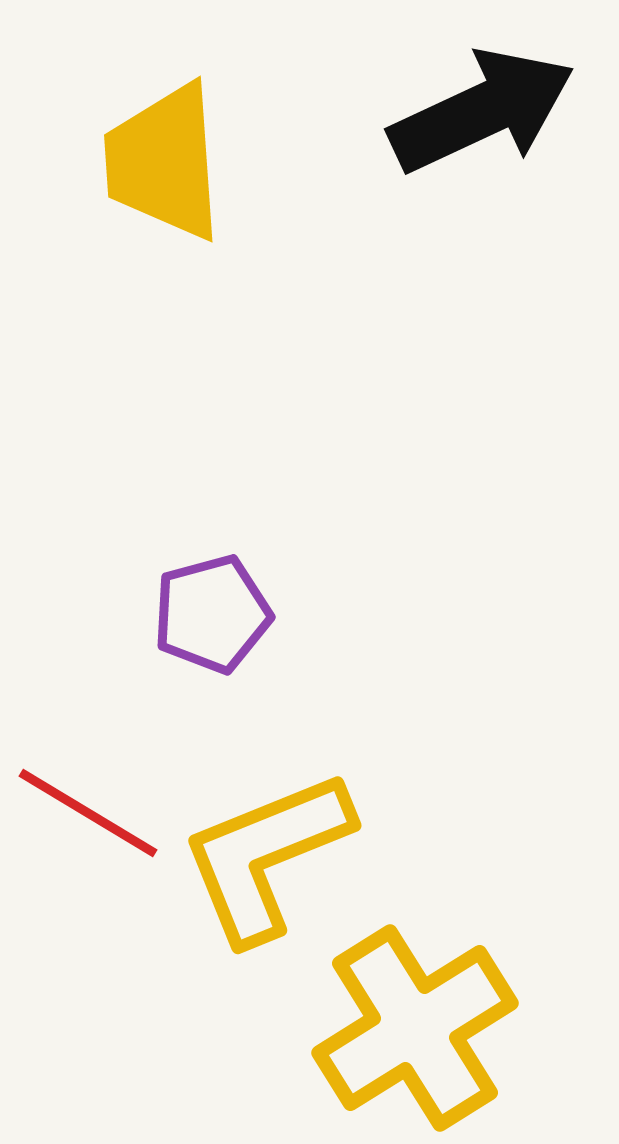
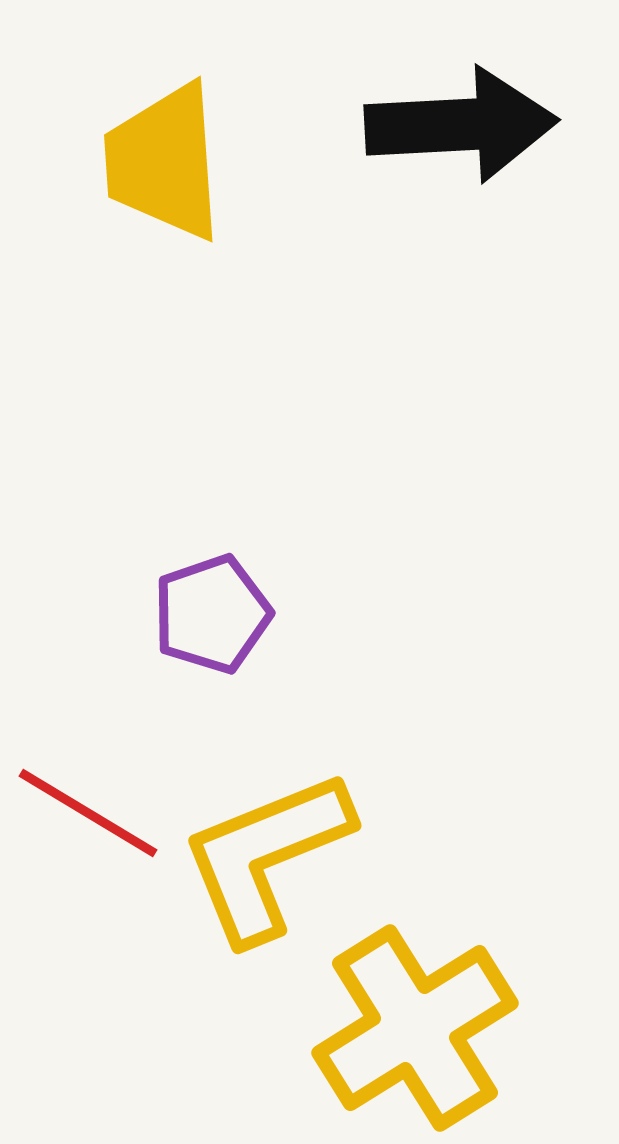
black arrow: moved 21 px left, 14 px down; rotated 22 degrees clockwise
purple pentagon: rotated 4 degrees counterclockwise
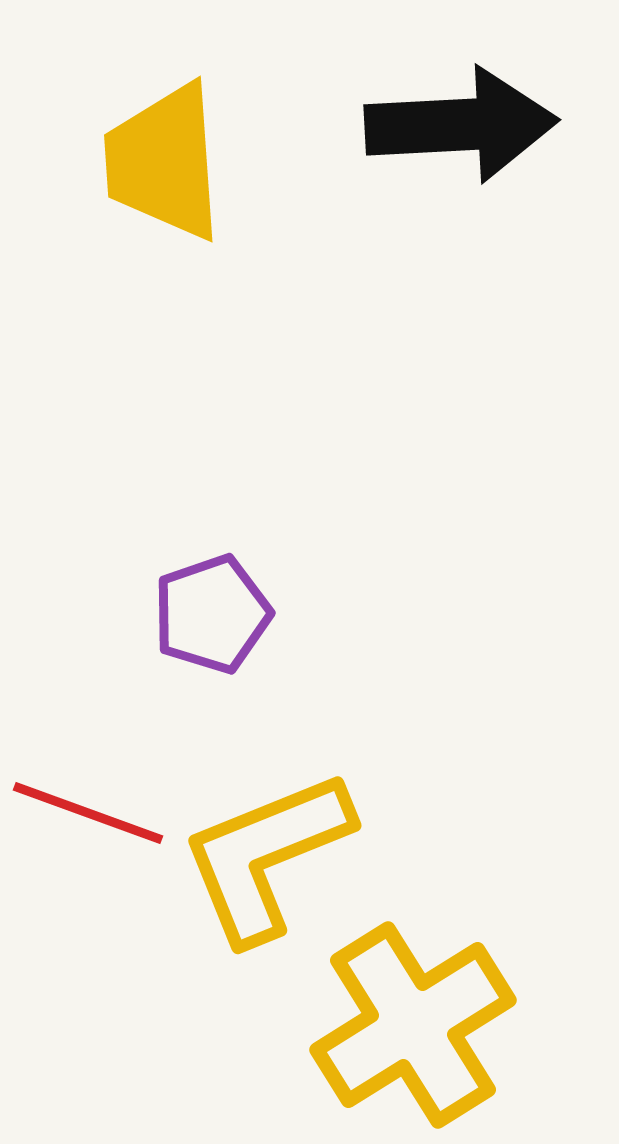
red line: rotated 11 degrees counterclockwise
yellow cross: moved 2 px left, 3 px up
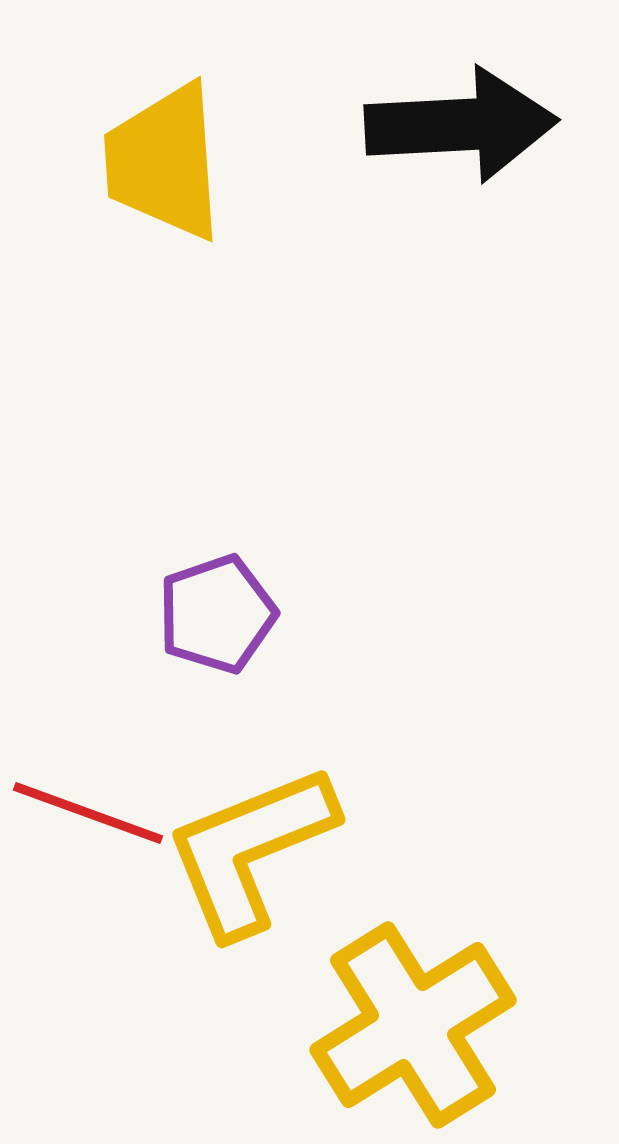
purple pentagon: moved 5 px right
yellow L-shape: moved 16 px left, 6 px up
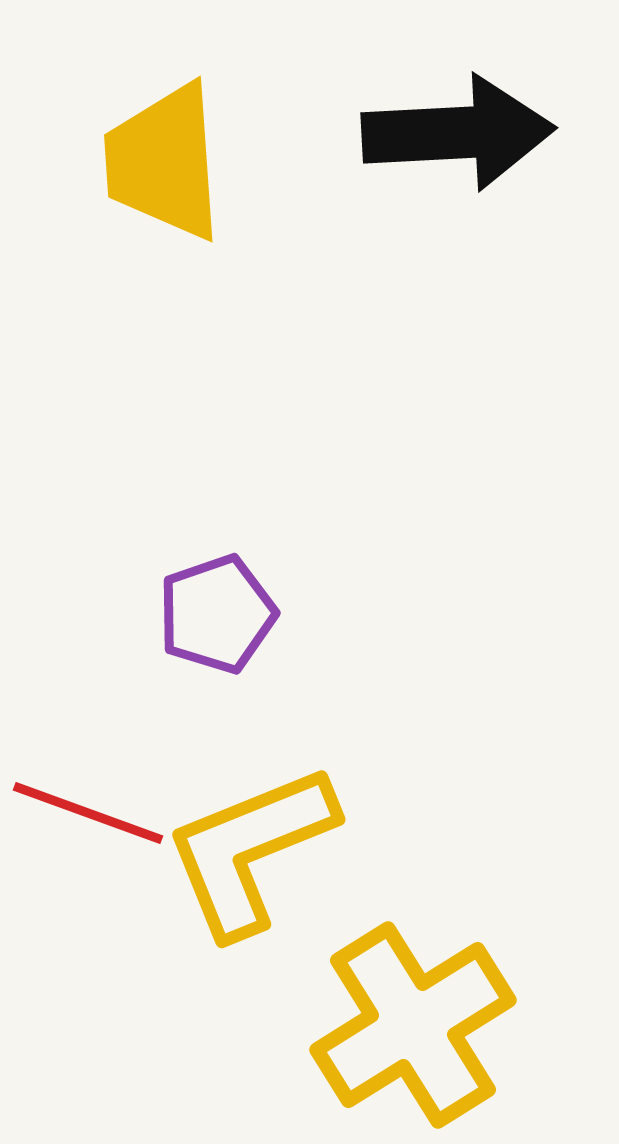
black arrow: moved 3 px left, 8 px down
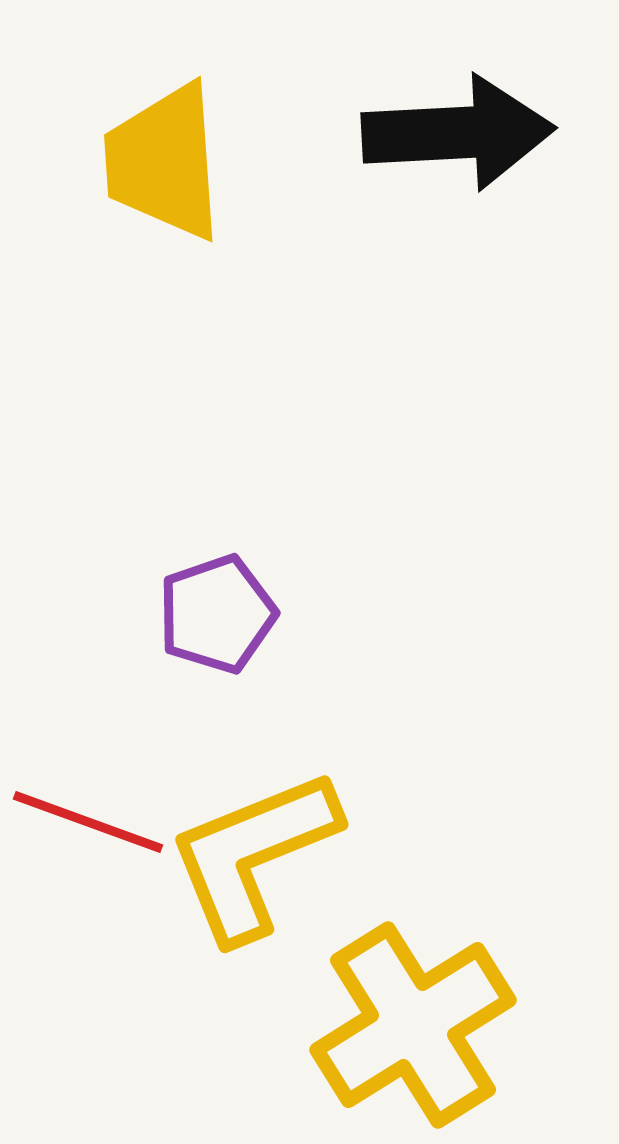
red line: moved 9 px down
yellow L-shape: moved 3 px right, 5 px down
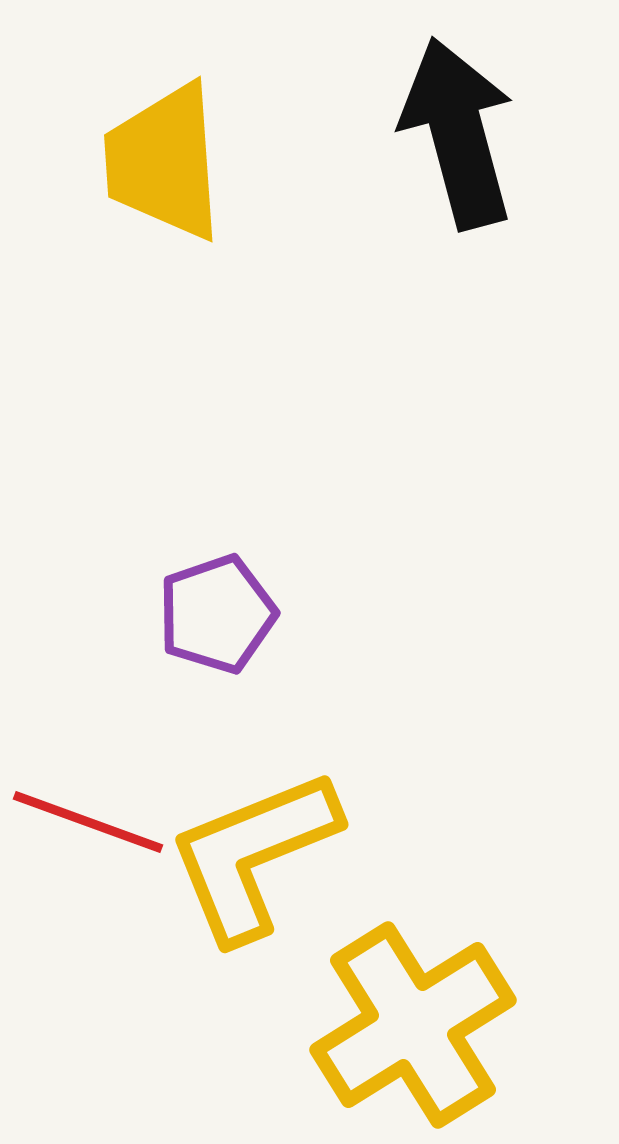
black arrow: rotated 102 degrees counterclockwise
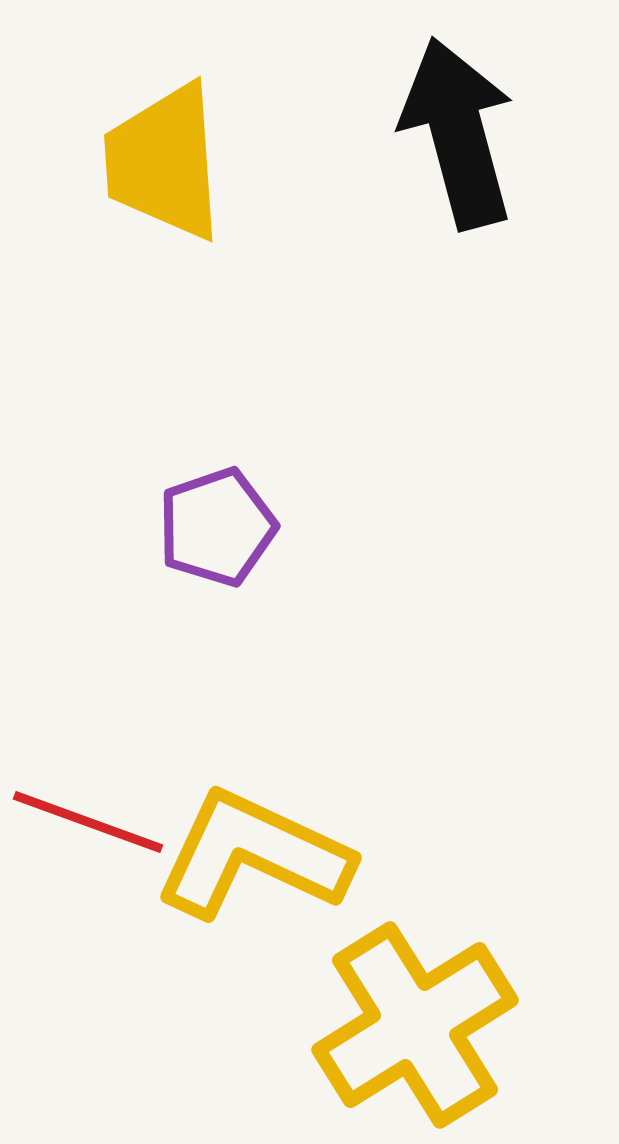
purple pentagon: moved 87 px up
yellow L-shape: rotated 47 degrees clockwise
yellow cross: moved 2 px right
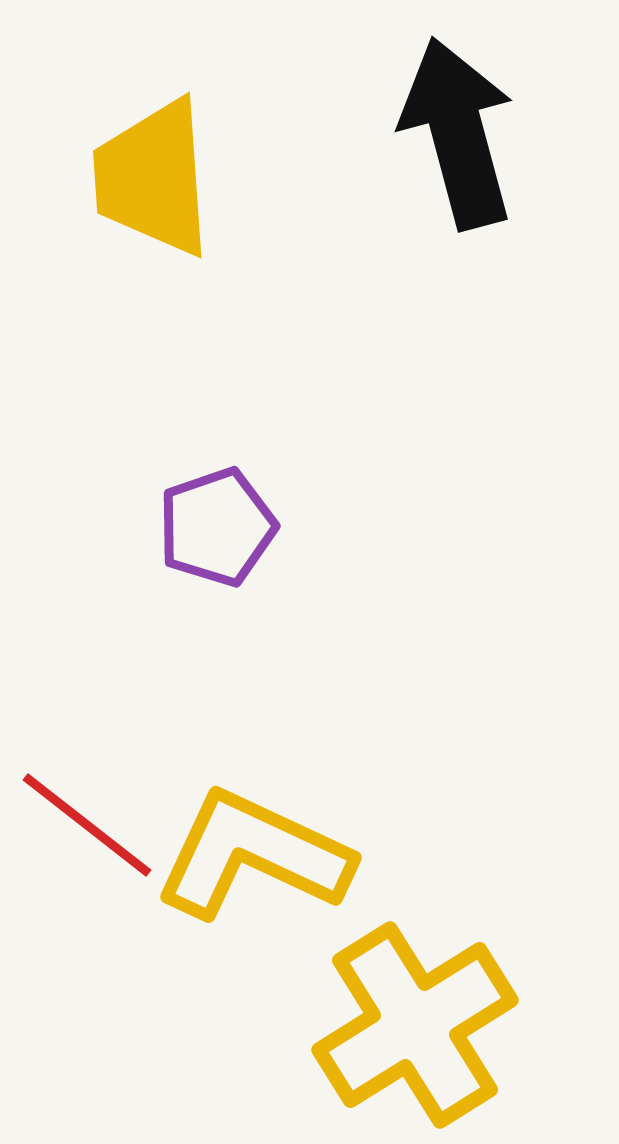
yellow trapezoid: moved 11 px left, 16 px down
red line: moved 1 px left, 3 px down; rotated 18 degrees clockwise
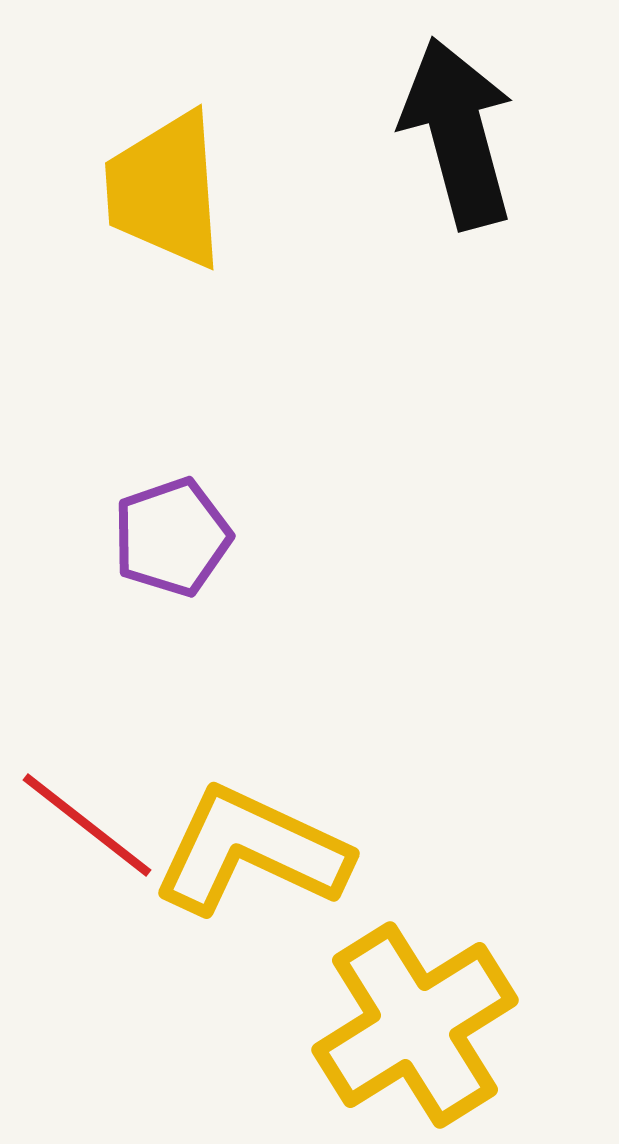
yellow trapezoid: moved 12 px right, 12 px down
purple pentagon: moved 45 px left, 10 px down
yellow L-shape: moved 2 px left, 4 px up
